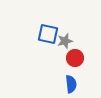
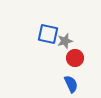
blue semicircle: rotated 18 degrees counterclockwise
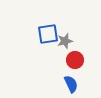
blue square: rotated 20 degrees counterclockwise
red circle: moved 2 px down
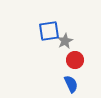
blue square: moved 1 px right, 3 px up
gray star: rotated 14 degrees counterclockwise
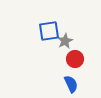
red circle: moved 1 px up
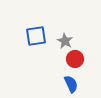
blue square: moved 13 px left, 5 px down
gray star: rotated 14 degrees counterclockwise
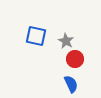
blue square: rotated 20 degrees clockwise
gray star: moved 1 px right
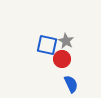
blue square: moved 11 px right, 9 px down
red circle: moved 13 px left
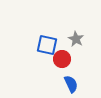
gray star: moved 10 px right, 2 px up
